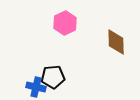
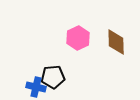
pink hexagon: moved 13 px right, 15 px down
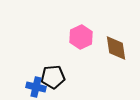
pink hexagon: moved 3 px right, 1 px up
brown diamond: moved 6 px down; rotated 8 degrees counterclockwise
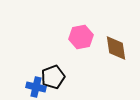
pink hexagon: rotated 15 degrees clockwise
black pentagon: rotated 15 degrees counterclockwise
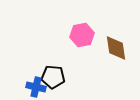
pink hexagon: moved 1 px right, 2 px up
black pentagon: rotated 25 degrees clockwise
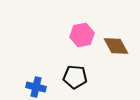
brown diamond: moved 2 px up; rotated 20 degrees counterclockwise
black pentagon: moved 22 px right
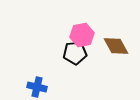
black pentagon: moved 24 px up; rotated 10 degrees counterclockwise
blue cross: moved 1 px right
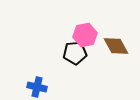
pink hexagon: moved 3 px right
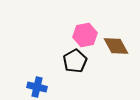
black pentagon: moved 8 px down; rotated 25 degrees counterclockwise
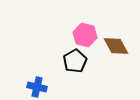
pink hexagon: rotated 25 degrees clockwise
